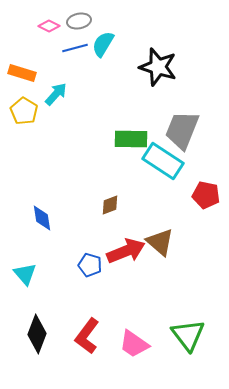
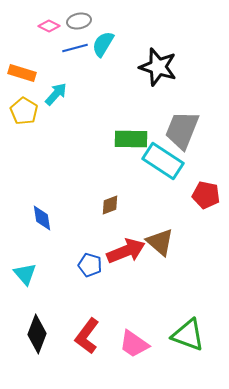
green triangle: rotated 33 degrees counterclockwise
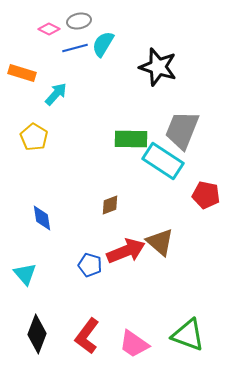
pink diamond: moved 3 px down
yellow pentagon: moved 10 px right, 26 px down
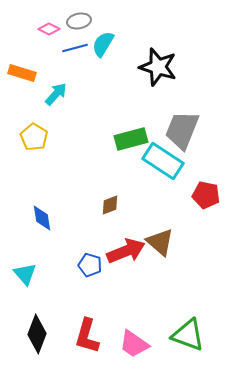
green rectangle: rotated 16 degrees counterclockwise
red L-shape: rotated 21 degrees counterclockwise
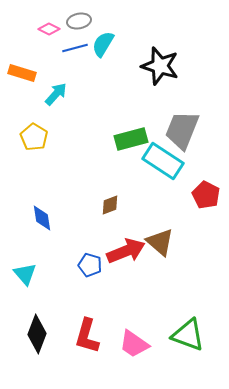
black star: moved 2 px right, 1 px up
red pentagon: rotated 16 degrees clockwise
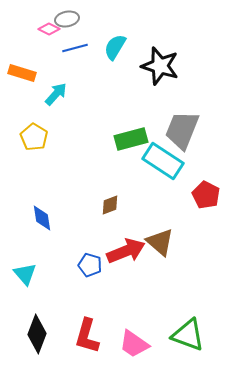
gray ellipse: moved 12 px left, 2 px up
cyan semicircle: moved 12 px right, 3 px down
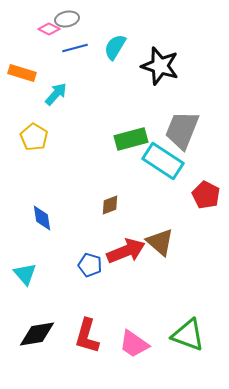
black diamond: rotated 60 degrees clockwise
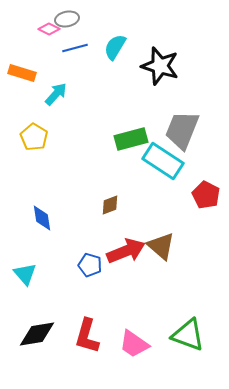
brown triangle: moved 1 px right, 4 px down
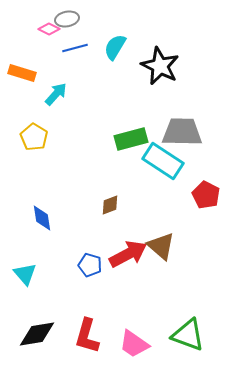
black star: rotated 9 degrees clockwise
gray trapezoid: moved 2 px down; rotated 69 degrees clockwise
red arrow: moved 2 px right, 3 px down; rotated 6 degrees counterclockwise
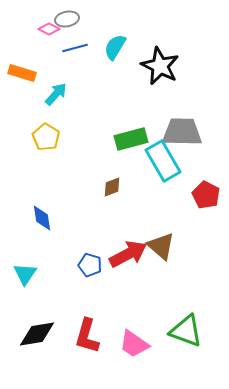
yellow pentagon: moved 12 px right
cyan rectangle: rotated 27 degrees clockwise
brown diamond: moved 2 px right, 18 px up
cyan triangle: rotated 15 degrees clockwise
green triangle: moved 2 px left, 4 px up
